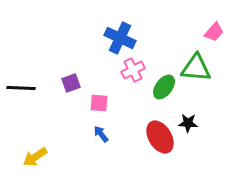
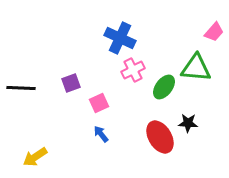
pink square: rotated 30 degrees counterclockwise
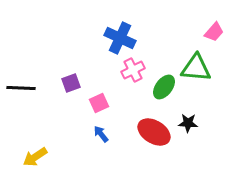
red ellipse: moved 6 px left, 5 px up; rotated 28 degrees counterclockwise
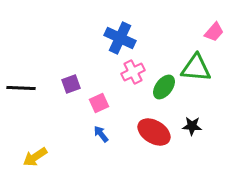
pink cross: moved 2 px down
purple square: moved 1 px down
black star: moved 4 px right, 3 px down
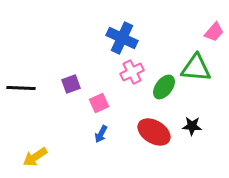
blue cross: moved 2 px right
pink cross: moved 1 px left
blue arrow: rotated 114 degrees counterclockwise
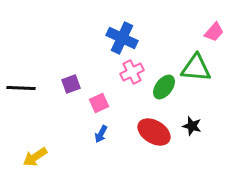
black star: rotated 12 degrees clockwise
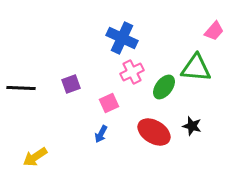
pink trapezoid: moved 1 px up
pink square: moved 10 px right
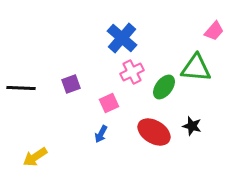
blue cross: rotated 16 degrees clockwise
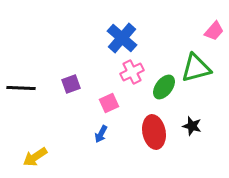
green triangle: rotated 20 degrees counterclockwise
red ellipse: rotated 48 degrees clockwise
